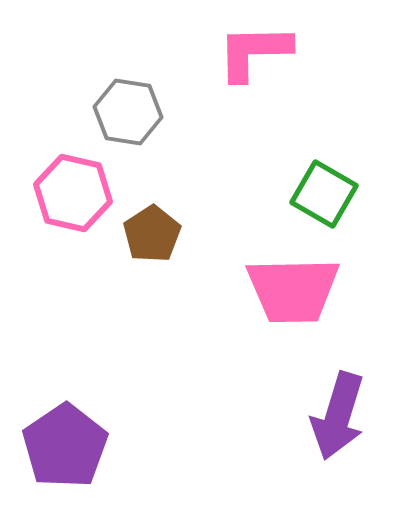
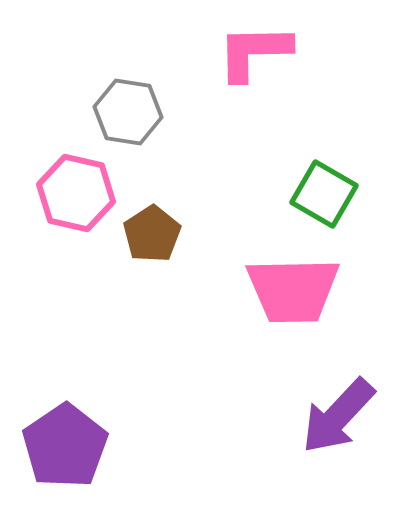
pink hexagon: moved 3 px right
purple arrow: rotated 26 degrees clockwise
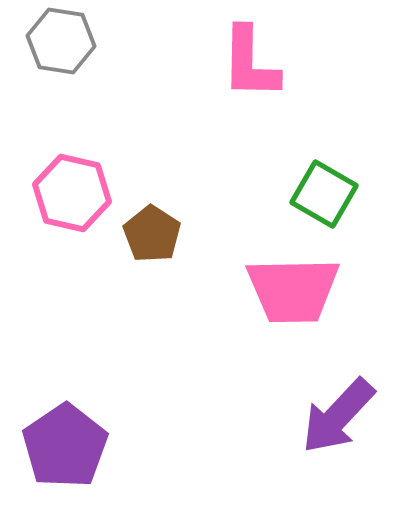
pink L-shape: moved 4 px left, 11 px down; rotated 88 degrees counterclockwise
gray hexagon: moved 67 px left, 71 px up
pink hexagon: moved 4 px left
brown pentagon: rotated 6 degrees counterclockwise
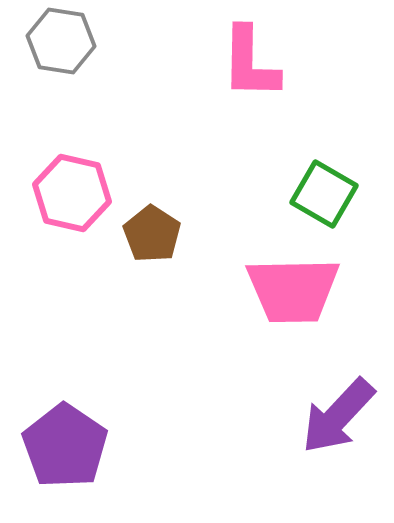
purple pentagon: rotated 4 degrees counterclockwise
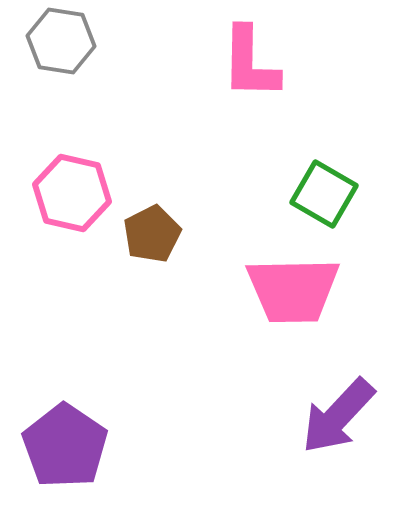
brown pentagon: rotated 12 degrees clockwise
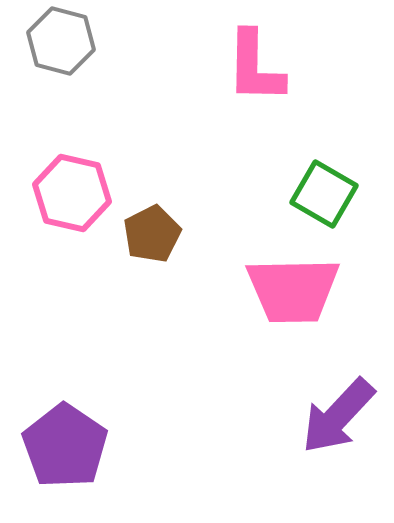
gray hexagon: rotated 6 degrees clockwise
pink L-shape: moved 5 px right, 4 px down
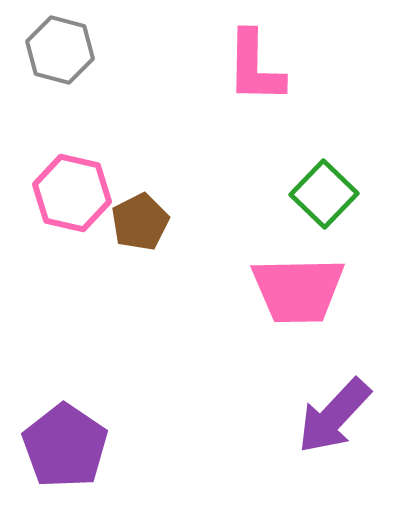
gray hexagon: moved 1 px left, 9 px down
green square: rotated 14 degrees clockwise
brown pentagon: moved 12 px left, 12 px up
pink trapezoid: moved 5 px right
purple arrow: moved 4 px left
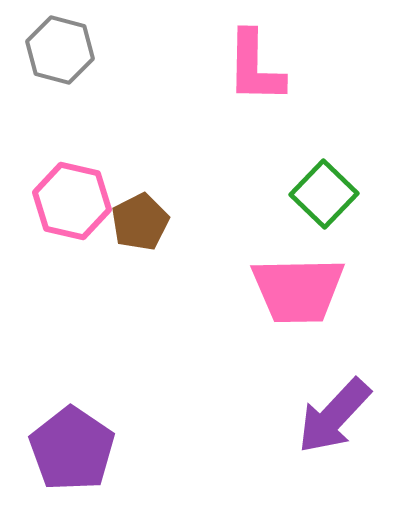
pink hexagon: moved 8 px down
purple pentagon: moved 7 px right, 3 px down
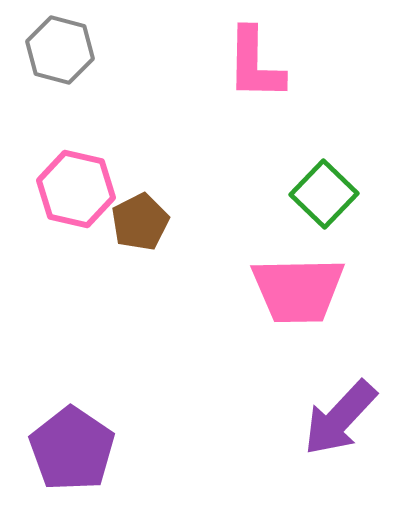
pink L-shape: moved 3 px up
pink hexagon: moved 4 px right, 12 px up
purple arrow: moved 6 px right, 2 px down
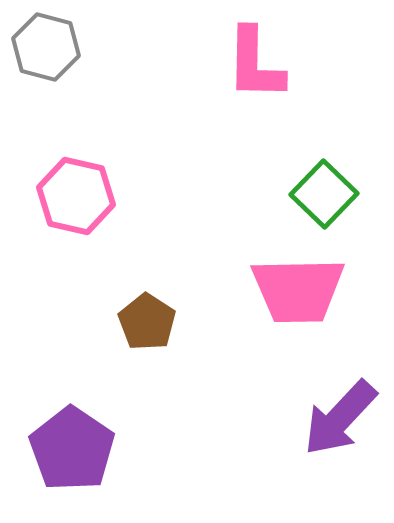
gray hexagon: moved 14 px left, 3 px up
pink hexagon: moved 7 px down
brown pentagon: moved 7 px right, 100 px down; rotated 12 degrees counterclockwise
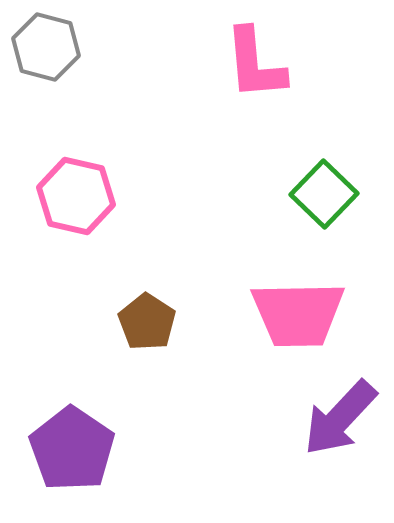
pink L-shape: rotated 6 degrees counterclockwise
pink trapezoid: moved 24 px down
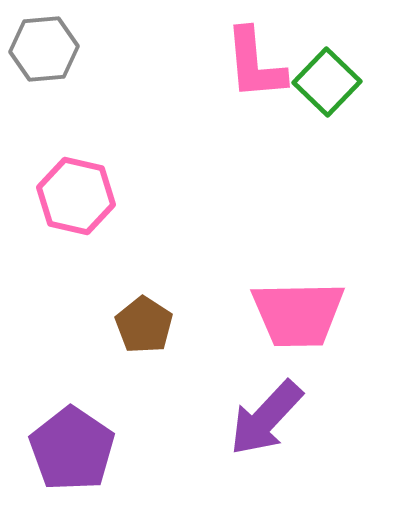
gray hexagon: moved 2 px left, 2 px down; rotated 20 degrees counterclockwise
green square: moved 3 px right, 112 px up
brown pentagon: moved 3 px left, 3 px down
purple arrow: moved 74 px left
